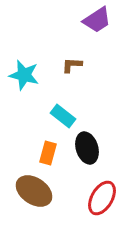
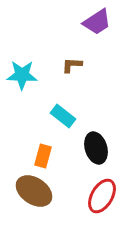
purple trapezoid: moved 2 px down
cyan star: moved 2 px left; rotated 12 degrees counterclockwise
black ellipse: moved 9 px right
orange rectangle: moved 5 px left, 3 px down
red ellipse: moved 2 px up
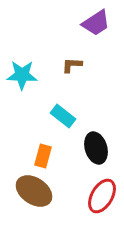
purple trapezoid: moved 1 px left, 1 px down
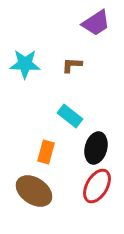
cyan star: moved 3 px right, 11 px up
cyan rectangle: moved 7 px right
black ellipse: rotated 32 degrees clockwise
orange rectangle: moved 3 px right, 4 px up
red ellipse: moved 5 px left, 10 px up
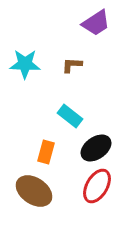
black ellipse: rotated 40 degrees clockwise
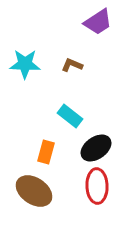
purple trapezoid: moved 2 px right, 1 px up
brown L-shape: rotated 20 degrees clockwise
red ellipse: rotated 32 degrees counterclockwise
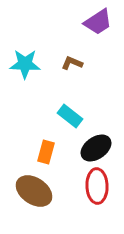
brown L-shape: moved 2 px up
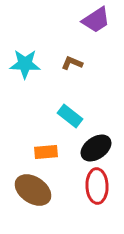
purple trapezoid: moved 2 px left, 2 px up
orange rectangle: rotated 70 degrees clockwise
brown ellipse: moved 1 px left, 1 px up
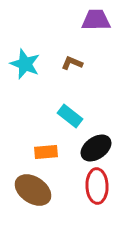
purple trapezoid: rotated 148 degrees counterclockwise
cyan star: rotated 20 degrees clockwise
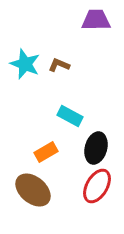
brown L-shape: moved 13 px left, 2 px down
cyan rectangle: rotated 10 degrees counterclockwise
black ellipse: rotated 40 degrees counterclockwise
orange rectangle: rotated 25 degrees counterclockwise
red ellipse: rotated 32 degrees clockwise
brown ellipse: rotated 6 degrees clockwise
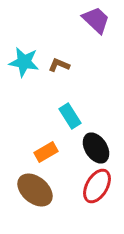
purple trapezoid: rotated 44 degrees clockwise
cyan star: moved 1 px left, 2 px up; rotated 12 degrees counterclockwise
cyan rectangle: rotated 30 degrees clockwise
black ellipse: rotated 48 degrees counterclockwise
brown ellipse: moved 2 px right
